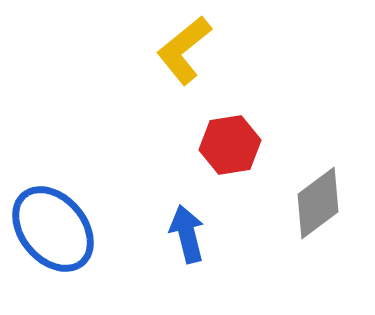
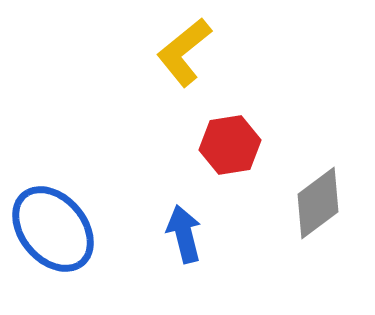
yellow L-shape: moved 2 px down
blue arrow: moved 3 px left
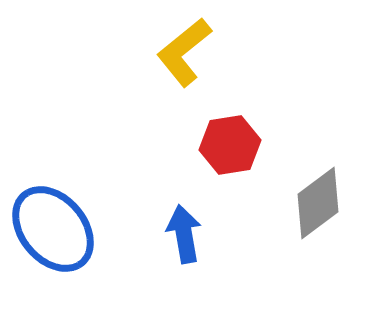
blue arrow: rotated 4 degrees clockwise
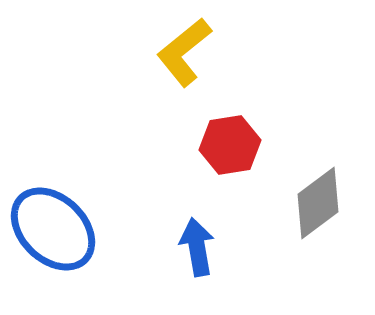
blue ellipse: rotated 6 degrees counterclockwise
blue arrow: moved 13 px right, 13 px down
